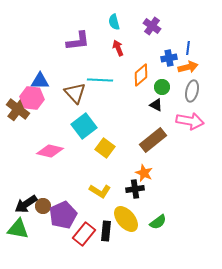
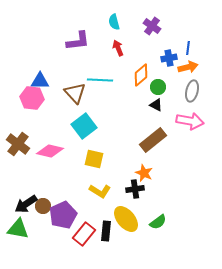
green circle: moved 4 px left
brown cross: moved 35 px down
yellow square: moved 11 px left, 11 px down; rotated 24 degrees counterclockwise
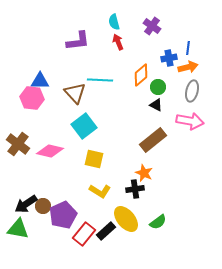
red arrow: moved 6 px up
black rectangle: rotated 42 degrees clockwise
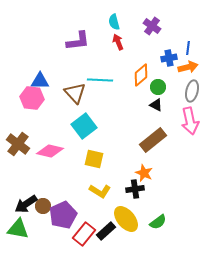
pink arrow: rotated 68 degrees clockwise
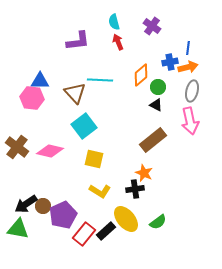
blue cross: moved 1 px right, 4 px down
brown cross: moved 1 px left, 3 px down
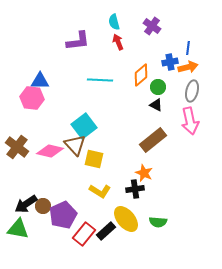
brown triangle: moved 52 px down
green semicircle: rotated 42 degrees clockwise
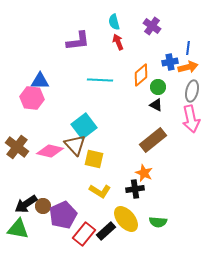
pink arrow: moved 1 px right, 2 px up
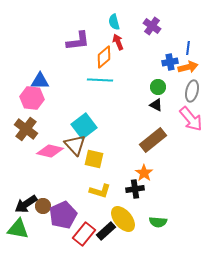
orange diamond: moved 37 px left, 18 px up
pink arrow: rotated 28 degrees counterclockwise
brown cross: moved 9 px right, 18 px up
orange star: rotated 12 degrees clockwise
yellow L-shape: rotated 15 degrees counterclockwise
yellow ellipse: moved 3 px left
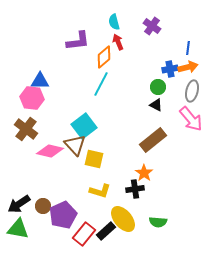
blue cross: moved 7 px down
cyan line: moved 1 px right, 4 px down; rotated 65 degrees counterclockwise
black arrow: moved 7 px left
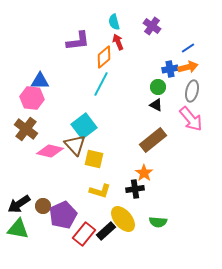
blue line: rotated 48 degrees clockwise
